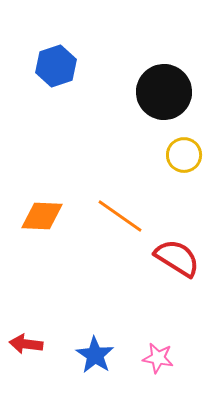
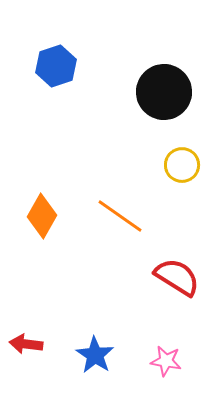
yellow circle: moved 2 px left, 10 px down
orange diamond: rotated 63 degrees counterclockwise
red semicircle: moved 19 px down
pink star: moved 8 px right, 3 px down
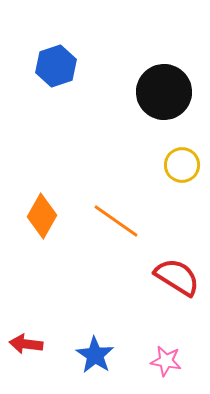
orange line: moved 4 px left, 5 px down
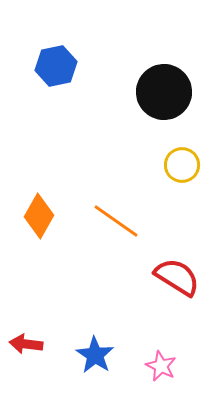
blue hexagon: rotated 6 degrees clockwise
orange diamond: moved 3 px left
pink star: moved 5 px left, 5 px down; rotated 16 degrees clockwise
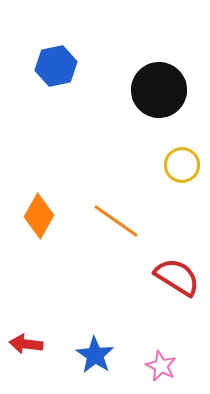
black circle: moved 5 px left, 2 px up
